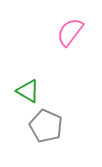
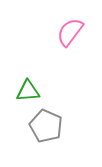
green triangle: rotated 35 degrees counterclockwise
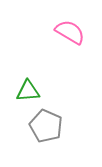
pink semicircle: rotated 84 degrees clockwise
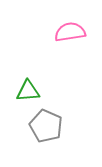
pink semicircle: rotated 40 degrees counterclockwise
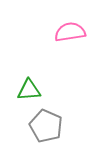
green triangle: moved 1 px right, 1 px up
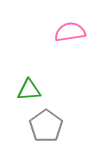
gray pentagon: rotated 12 degrees clockwise
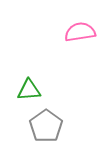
pink semicircle: moved 10 px right
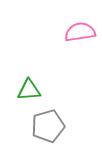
gray pentagon: moved 2 px right; rotated 20 degrees clockwise
